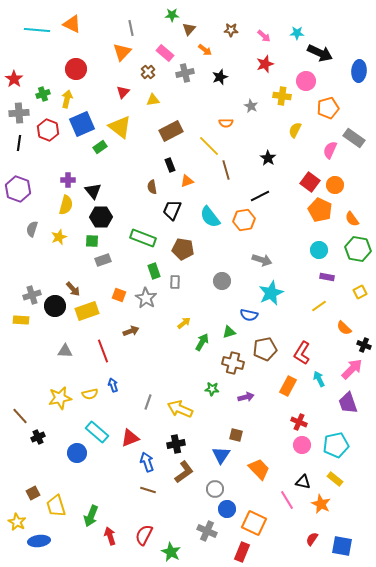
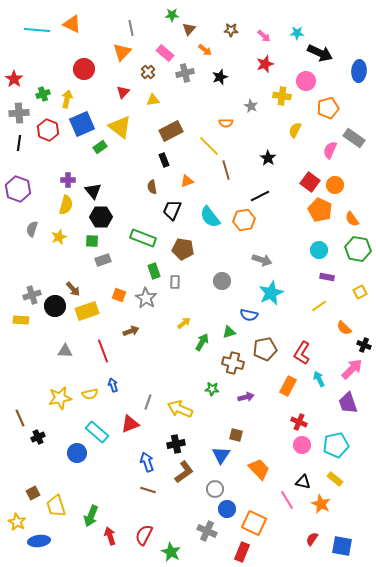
red circle at (76, 69): moved 8 px right
black rectangle at (170, 165): moved 6 px left, 5 px up
brown line at (20, 416): moved 2 px down; rotated 18 degrees clockwise
red triangle at (130, 438): moved 14 px up
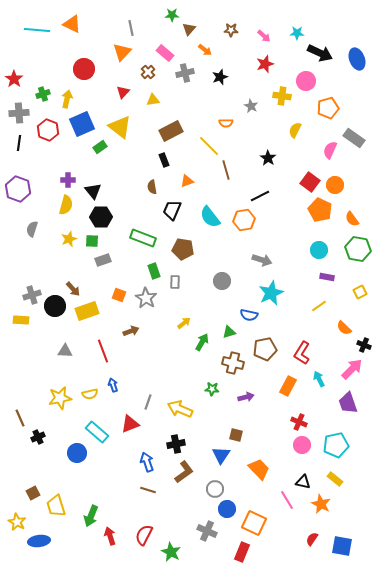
blue ellipse at (359, 71): moved 2 px left, 12 px up; rotated 25 degrees counterclockwise
yellow star at (59, 237): moved 10 px right, 2 px down
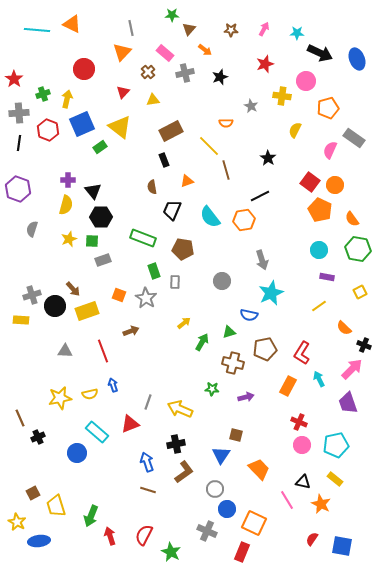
pink arrow at (264, 36): moved 7 px up; rotated 104 degrees counterclockwise
gray arrow at (262, 260): rotated 54 degrees clockwise
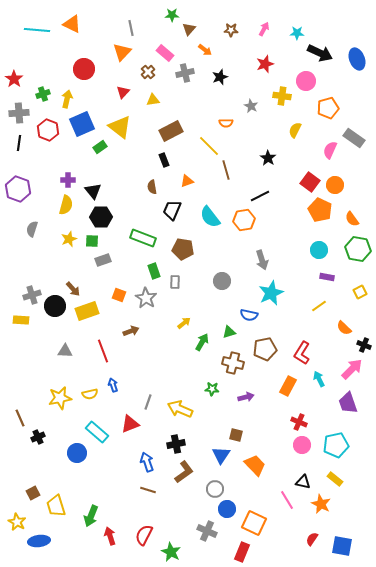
orange trapezoid at (259, 469): moved 4 px left, 4 px up
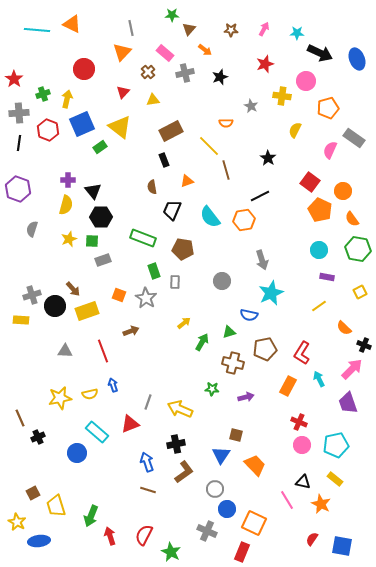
orange circle at (335, 185): moved 8 px right, 6 px down
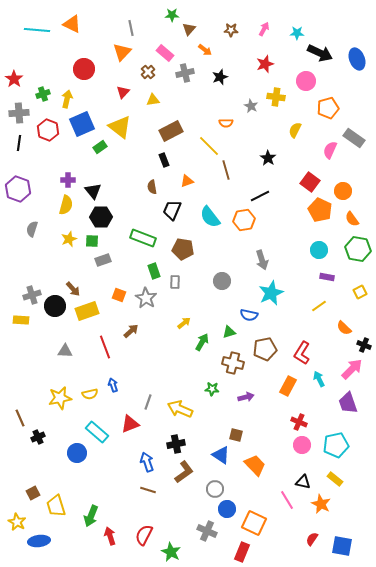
yellow cross at (282, 96): moved 6 px left, 1 px down
brown arrow at (131, 331): rotated 21 degrees counterclockwise
red line at (103, 351): moved 2 px right, 4 px up
blue triangle at (221, 455): rotated 30 degrees counterclockwise
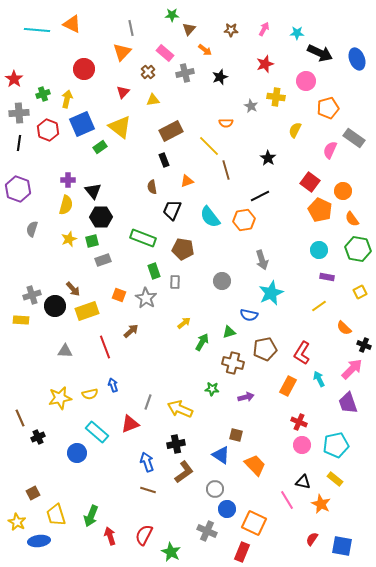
green square at (92, 241): rotated 16 degrees counterclockwise
yellow trapezoid at (56, 506): moved 9 px down
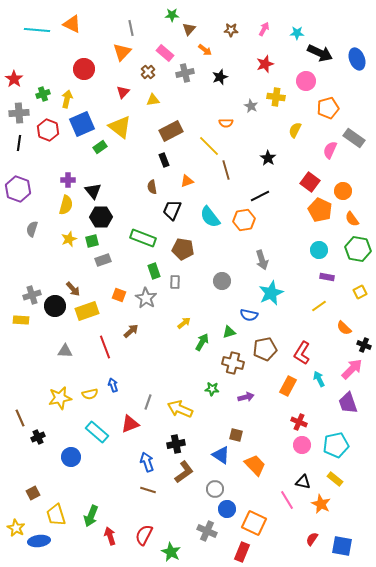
blue circle at (77, 453): moved 6 px left, 4 px down
yellow star at (17, 522): moved 1 px left, 6 px down
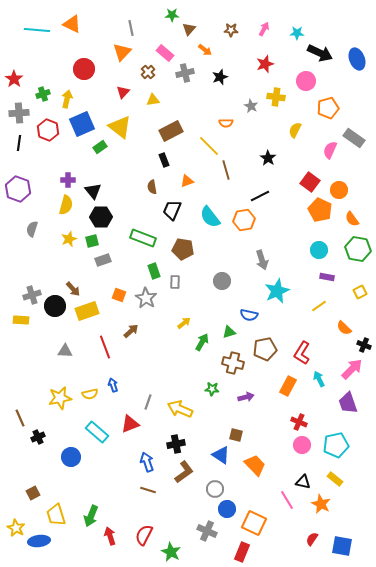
orange circle at (343, 191): moved 4 px left, 1 px up
cyan star at (271, 293): moved 6 px right, 2 px up
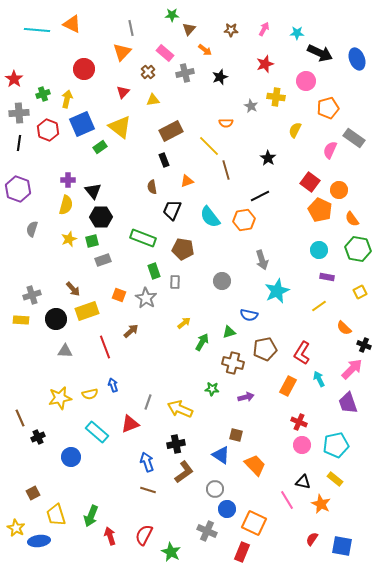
black circle at (55, 306): moved 1 px right, 13 px down
